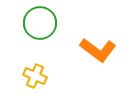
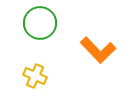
orange L-shape: rotated 9 degrees clockwise
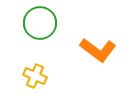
orange L-shape: rotated 9 degrees counterclockwise
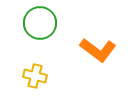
yellow cross: rotated 10 degrees counterclockwise
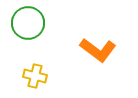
green circle: moved 12 px left
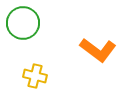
green circle: moved 5 px left
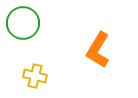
orange L-shape: rotated 84 degrees clockwise
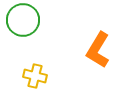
green circle: moved 3 px up
